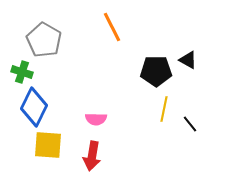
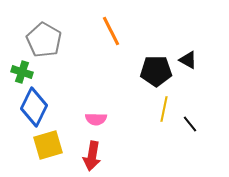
orange line: moved 1 px left, 4 px down
yellow square: rotated 20 degrees counterclockwise
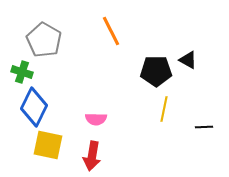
black line: moved 14 px right, 3 px down; rotated 54 degrees counterclockwise
yellow square: rotated 28 degrees clockwise
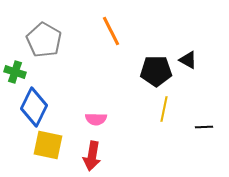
green cross: moved 7 px left
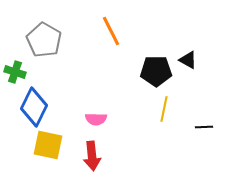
red arrow: rotated 16 degrees counterclockwise
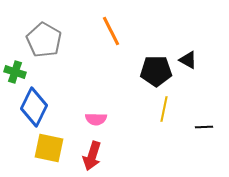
yellow square: moved 1 px right, 3 px down
red arrow: rotated 24 degrees clockwise
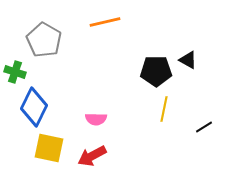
orange line: moved 6 px left, 9 px up; rotated 76 degrees counterclockwise
black line: rotated 30 degrees counterclockwise
red arrow: rotated 44 degrees clockwise
